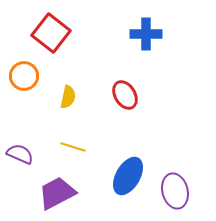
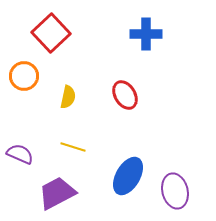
red square: rotated 9 degrees clockwise
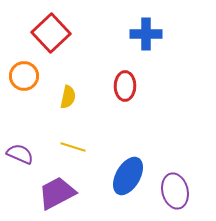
red ellipse: moved 9 px up; rotated 32 degrees clockwise
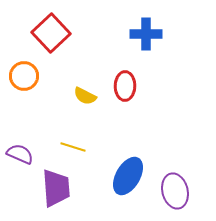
yellow semicircle: moved 17 px right, 1 px up; rotated 105 degrees clockwise
purple trapezoid: moved 1 px left, 5 px up; rotated 114 degrees clockwise
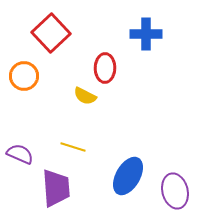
red ellipse: moved 20 px left, 18 px up
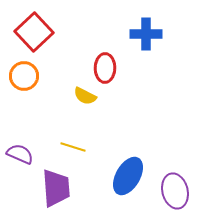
red square: moved 17 px left, 1 px up
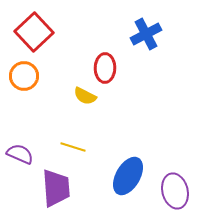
blue cross: rotated 28 degrees counterclockwise
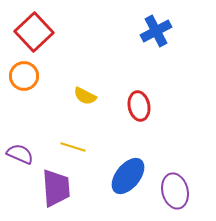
blue cross: moved 10 px right, 3 px up
red ellipse: moved 34 px right, 38 px down; rotated 12 degrees counterclockwise
blue ellipse: rotated 9 degrees clockwise
